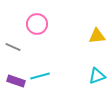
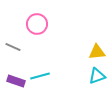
yellow triangle: moved 16 px down
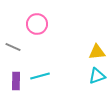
purple rectangle: rotated 72 degrees clockwise
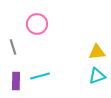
gray line: rotated 49 degrees clockwise
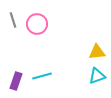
gray line: moved 27 px up
cyan line: moved 2 px right
purple rectangle: rotated 18 degrees clockwise
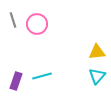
cyan triangle: rotated 30 degrees counterclockwise
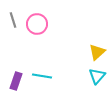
yellow triangle: rotated 36 degrees counterclockwise
cyan line: rotated 24 degrees clockwise
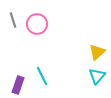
cyan line: rotated 54 degrees clockwise
purple rectangle: moved 2 px right, 4 px down
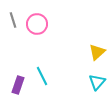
cyan triangle: moved 6 px down
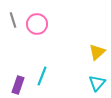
cyan line: rotated 48 degrees clockwise
cyan triangle: moved 1 px down
